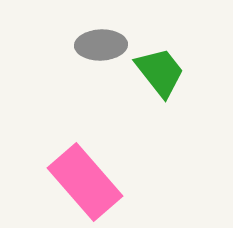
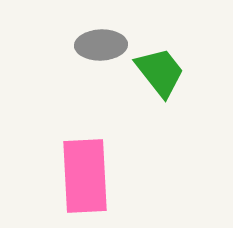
pink rectangle: moved 6 px up; rotated 38 degrees clockwise
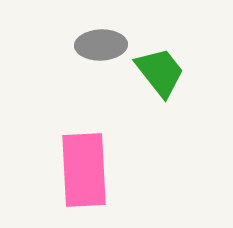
pink rectangle: moved 1 px left, 6 px up
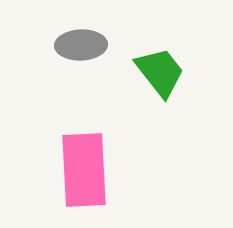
gray ellipse: moved 20 px left
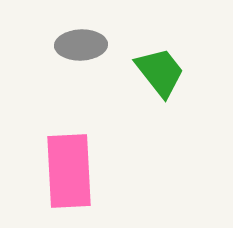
pink rectangle: moved 15 px left, 1 px down
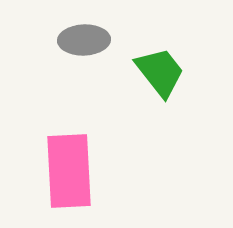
gray ellipse: moved 3 px right, 5 px up
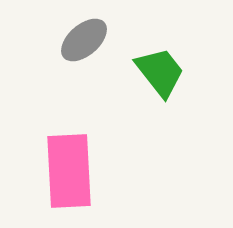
gray ellipse: rotated 39 degrees counterclockwise
